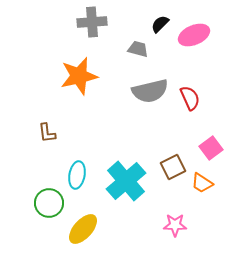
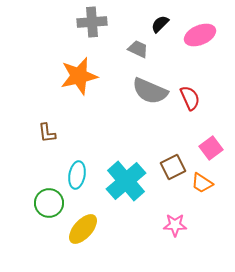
pink ellipse: moved 6 px right
gray trapezoid: rotated 10 degrees clockwise
gray semicircle: rotated 36 degrees clockwise
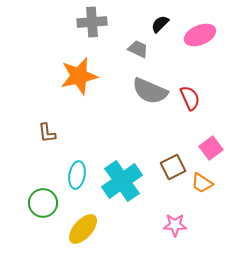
cyan cross: moved 4 px left; rotated 6 degrees clockwise
green circle: moved 6 px left
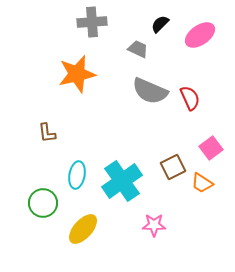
pink ellipse: rotated 12 degrees counterclockwise
orange star: moved 2 px left, 2 px up
pink star: moved 21 px left
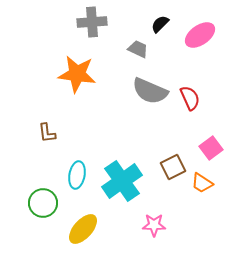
orange star: rotated 21 degrees clockwise
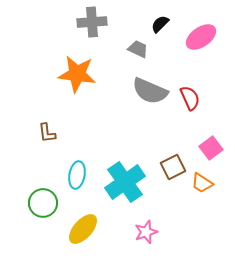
pink ellipse: moved 1 px right, 2 px down
cyan cross: moved 3 px right, 1 px down
pink star: moved 8 px left, 7 px down; rotated 20 degrees counterclockwise
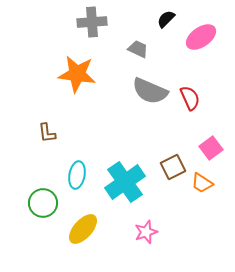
black semicircle: moved 6 px right, 5 px up
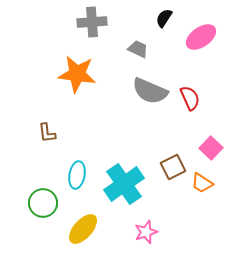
black semicircle: moved 2 px left, 1 px up; rotated 12 degrees counterclockwise
pink square: rotated 10 degrees counterclockwise
cyan cross: moved 1 px left, 2 px down
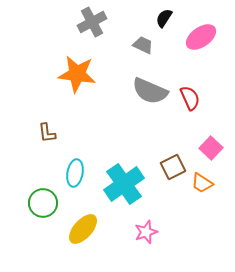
gray cross: rotated 24 degrees counterclockwise
gray trapezoid: moved 5 px right, 4 px up
cyan ellipse: moved 2 px left, 2 px up
